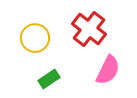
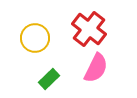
pink semicircle: moved 12 px left, 2 px up
green rectangle: rotated 10 degrees counterclockwise
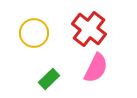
yellow circle: moved 1 px left, 5 px up
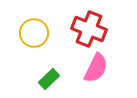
red cross: rotated 16 degrees counterclockwise
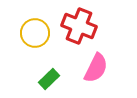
red cross: moved 10 px left, 3 px up
yellow circle: moved 1 px right
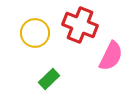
red cross: moved 1 px right, 1 px up
pink semicircle: moved 15 px right, 12 px up
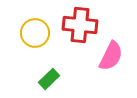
red cross: rotated 16 degrees counterclockwise
